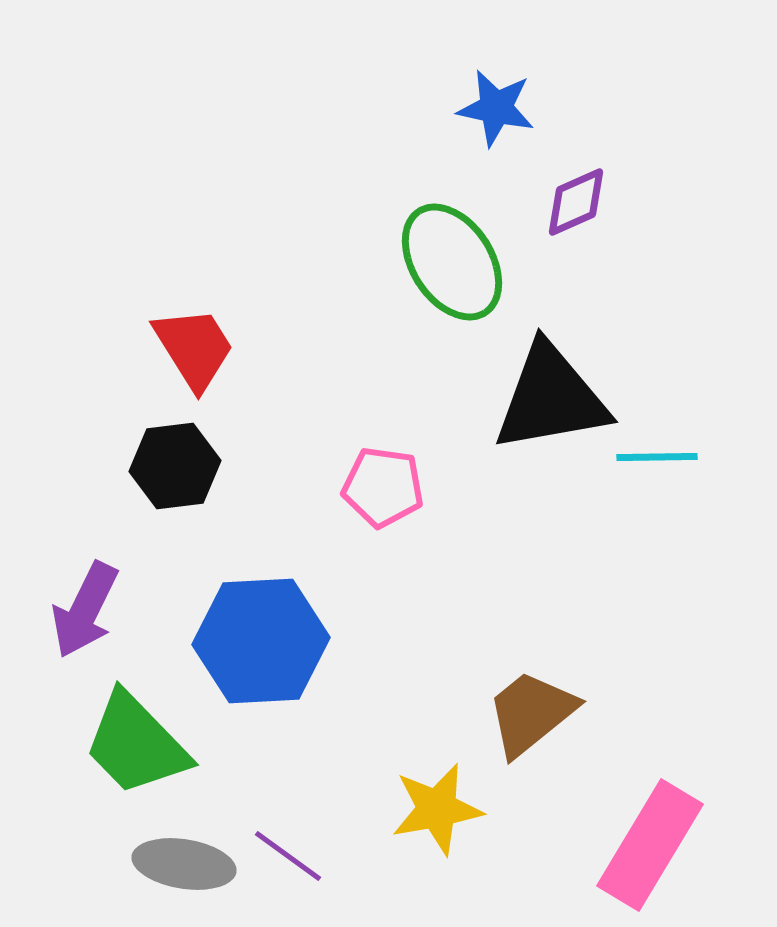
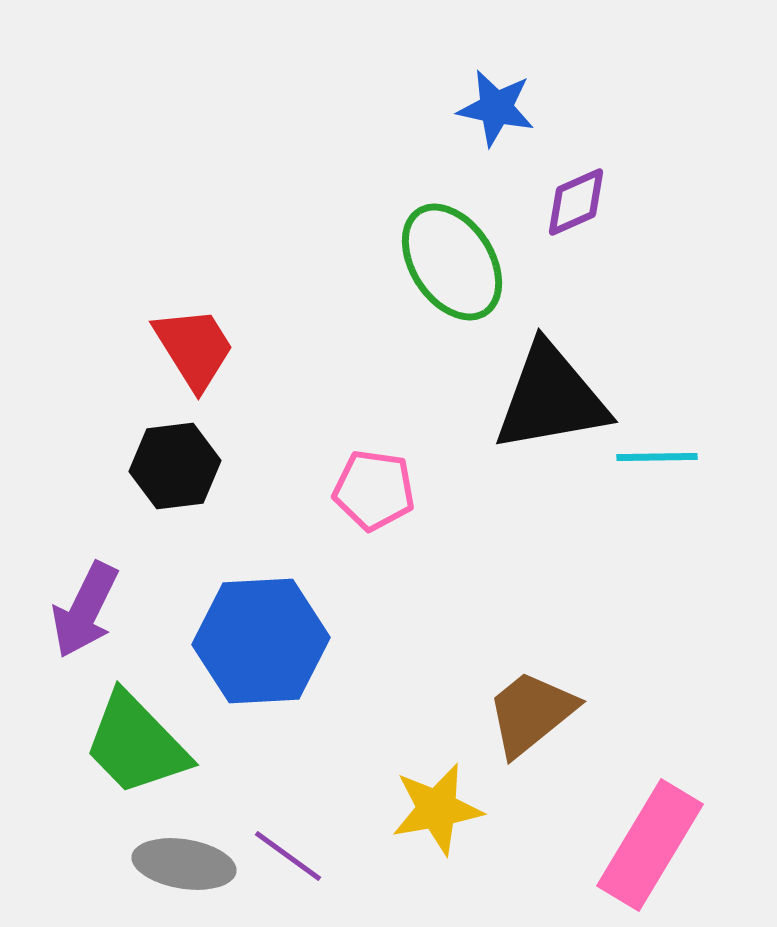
pink pentagon: moved 9 px left, 3 px down
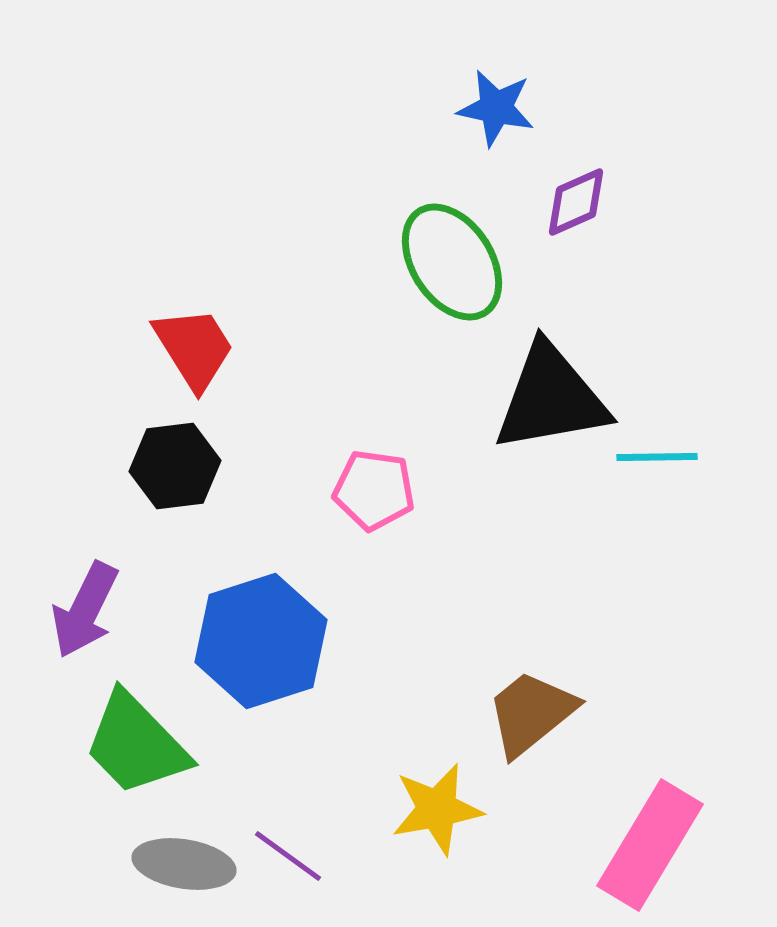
blue hexagon: rotated 15 degrees counterclockwise
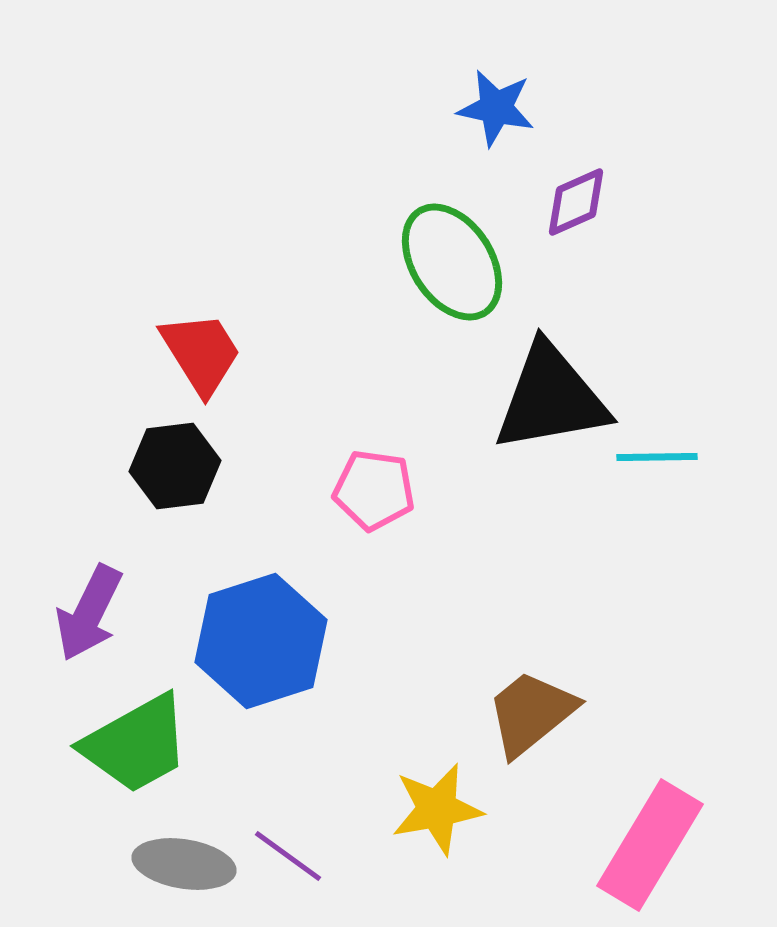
red trapezoid: moved 7 px right, 5 px down
purple arrow: moved 4 px right, 3 px down
green trapezoid: rotated 75 degrees counterclockwise
